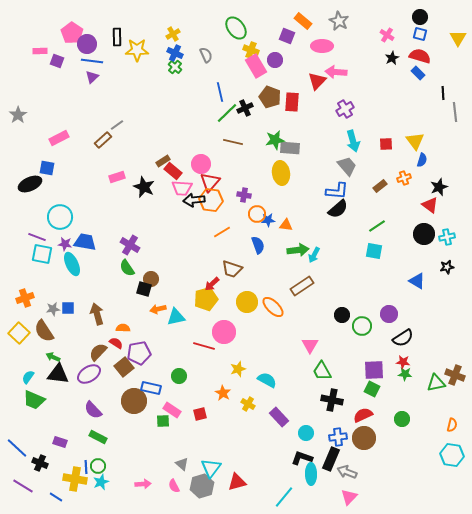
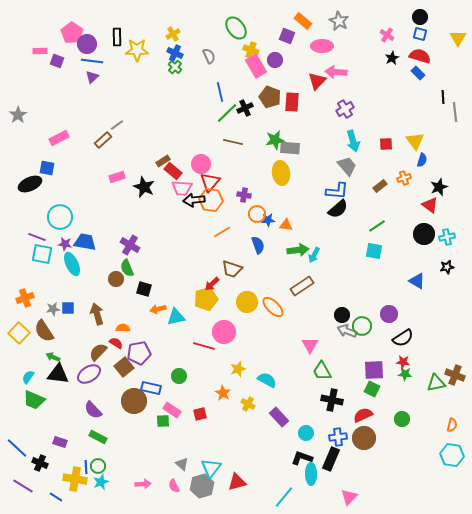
gray semicircle at (206, 55): moved 3 px right, 1 px down
black line at (443, 93): moved 4 px down
green semicircle at (127, 268): rotated 12 degrees clockwise
brown circle at (151, 279): moved 35 px left
gray arrow at (347, 472): moved 141 px up
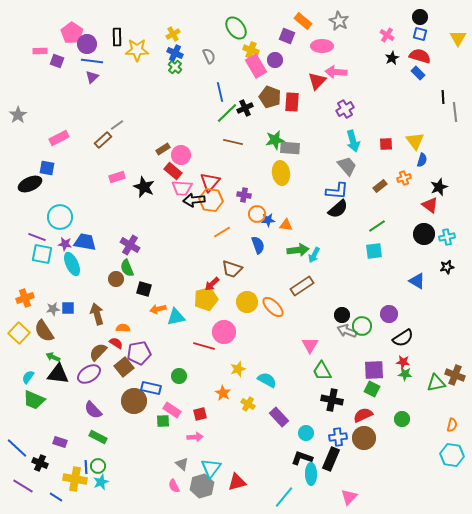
brown rectangle at (163, 161): moved 12 px up
pink circle at (201, 164): moved 20 px left, 9 px up
cyan square at (374, 251): rotated 18 degrees counterclockwise
pink arrow at (143, 484): moved 52 px right, 47 px up
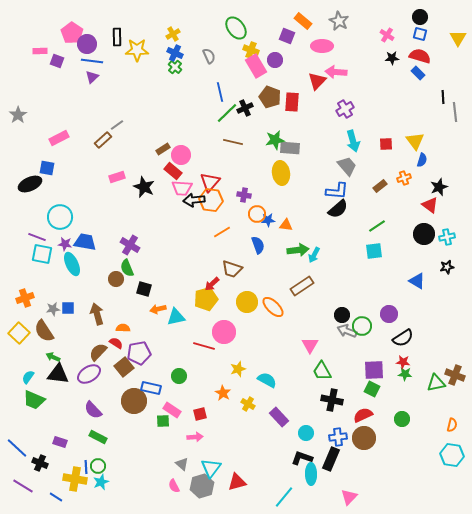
black star at (392, 58): rotated 24 degrees clockwise
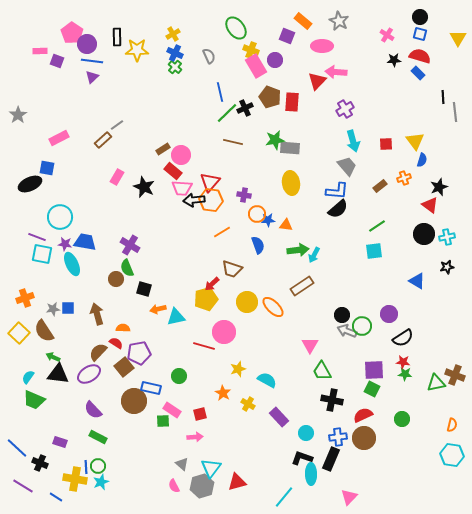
black star at (392, 58): moved 2 px right, 2 px down
yellow ellipse at (281, 173): moved 10 px right, 10 px down
pink rectangle at (117, 177): rotated 42 degrees counterclockwise
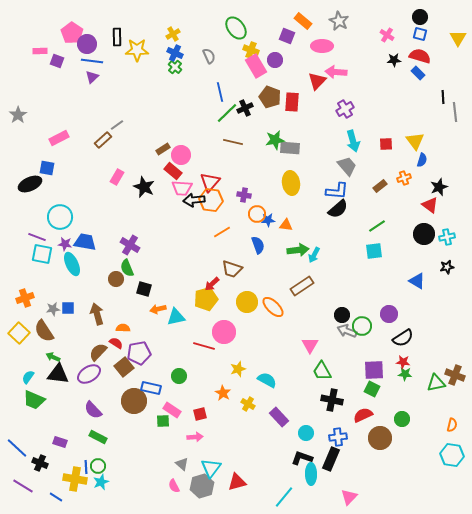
brown circle at (364, 438): moved 16 px right
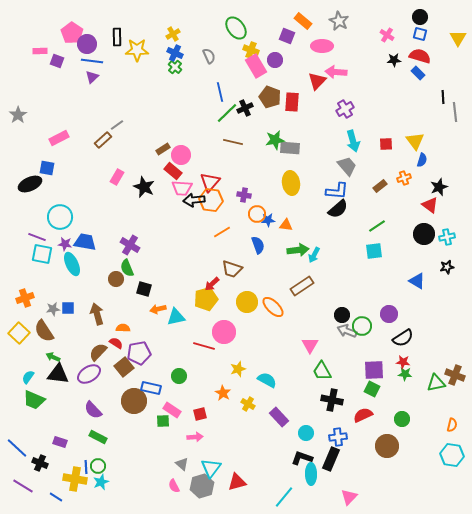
brown circle at (380, 438): moved 7 px right, 8 px down
